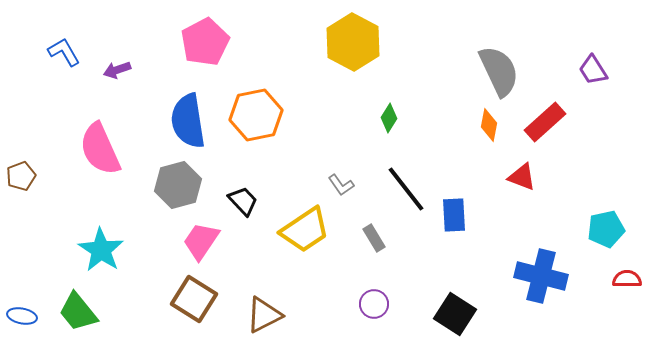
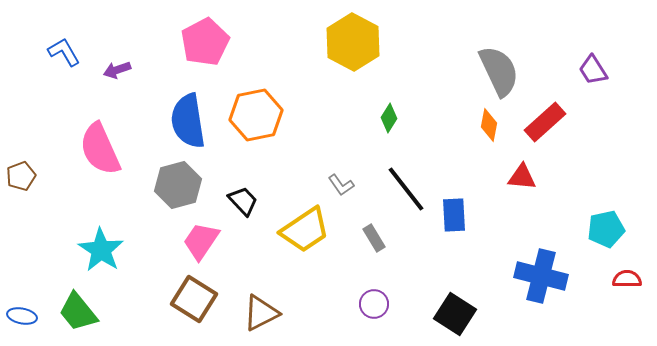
red triangle: rotated 16 degrees counterclockwise
brown triangle: moved 3 px left, 2 px up
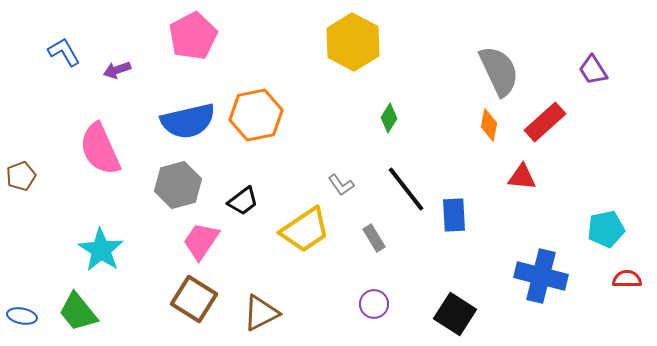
pink pentagon: moved 12 px left, 6 px up
blue semicircle: rotated 94 degrees counterclockwise
black trapezoid: rotated 96 degrees clockwise
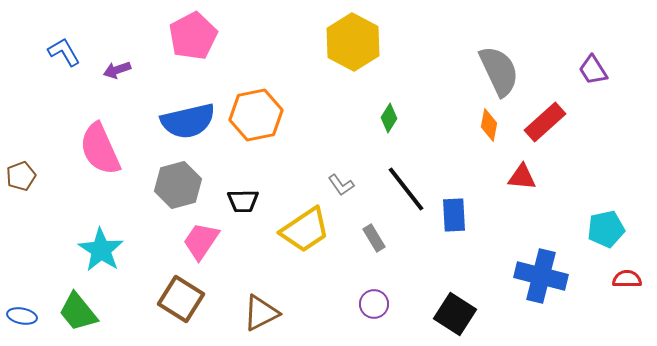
black trapezoid: rotated 36 degrees clockwise
brown square: moved 13 px left
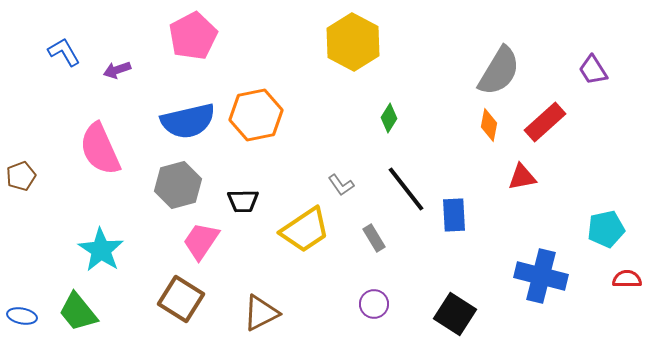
gray semicircle: rotated 56 degrees clockwise
red triangle: rotated 16 degrees counterclockwise
